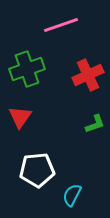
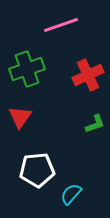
cyan semicircle: moved 1 px left, 1 px up; rotated 15 degrees clockwise
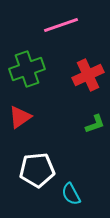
red triangle: rotated 20 degrees clockwise
cyan semicircle: rotated 70 degrees counterclockwise
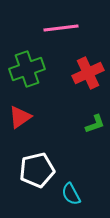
pink line: moved 3 px down; rotated 12 degrees clockwise
red cross: moved 2 px up
white pentagon: rotated 8 degrees counterclockwise
